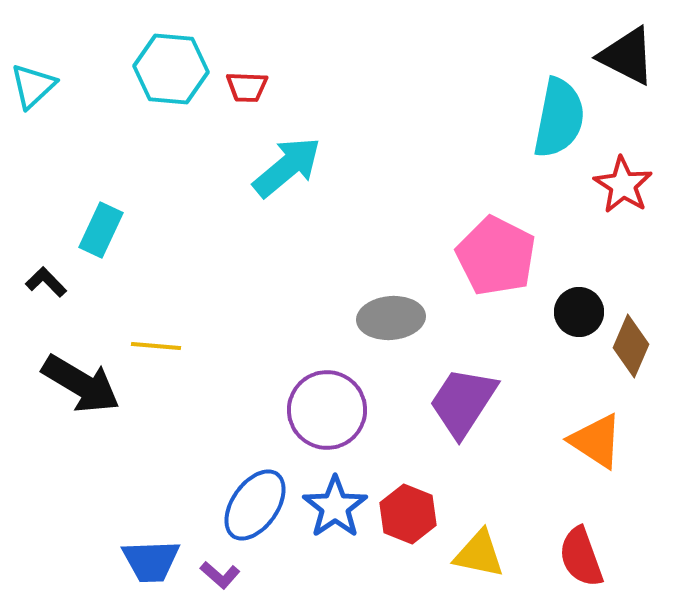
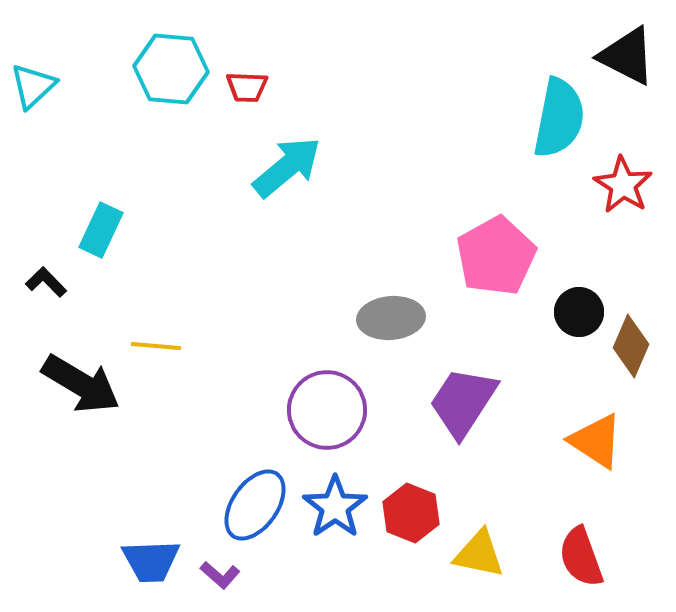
pink pentagon: rotated 16 degrees clockwise
red hexagon: moved 3 px right, 1 px up
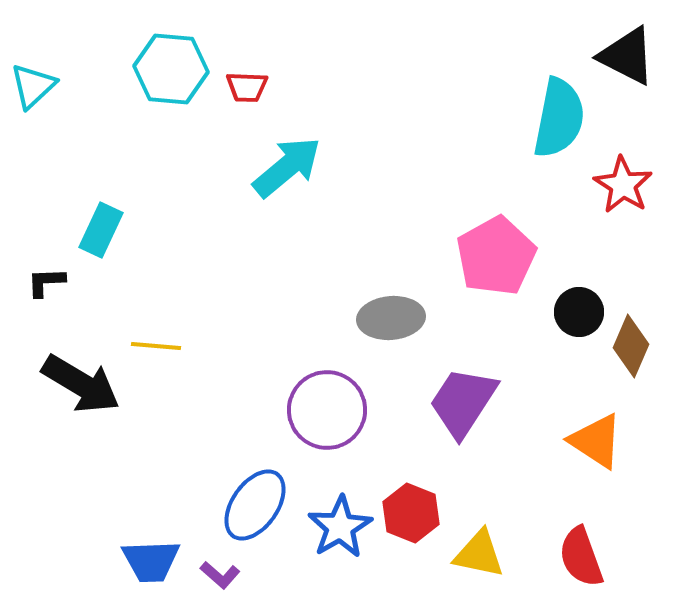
black L-shape: rotated 48 degrees counterclockwise
blue star: moved 5 px right, 20 px down; rotated 4 degrees clockwise
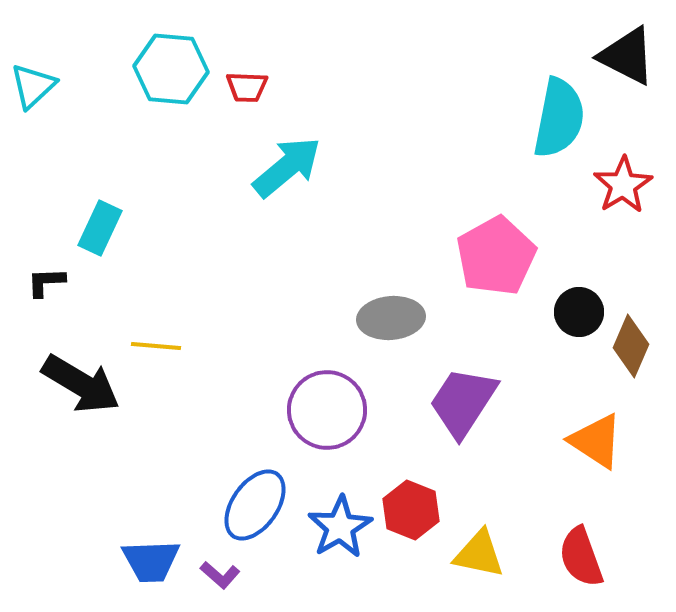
red star: rotated 8 degrees clockwise
cyan rectangle: moved 1 px left, 2 px up
red hexagon: moved 3 px up
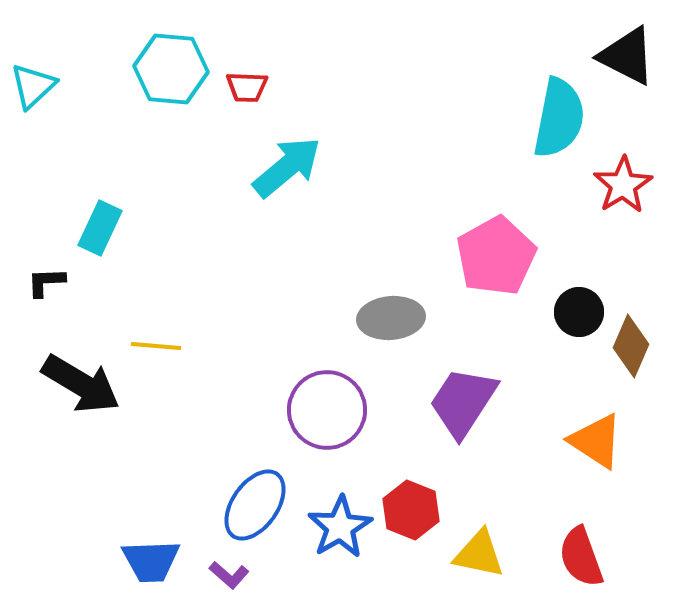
purple L-shape: moved 9 px right
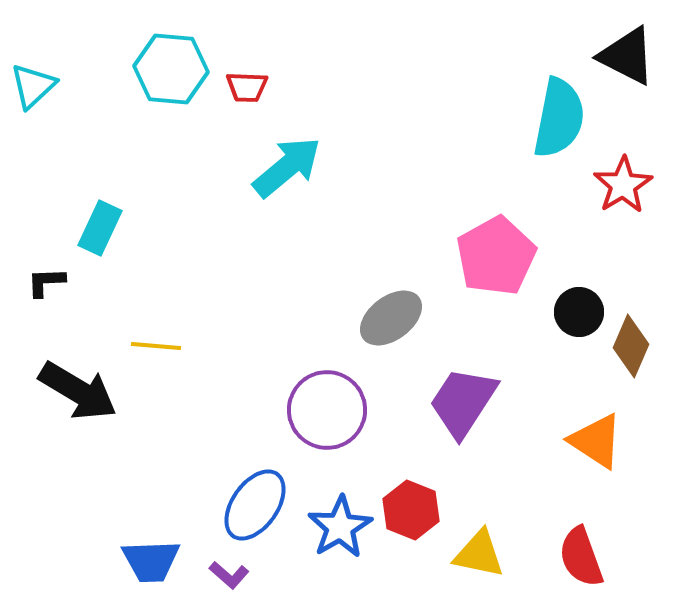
gray ellipse: rotated 32 degrees counterclockwise
black arrow: moved 3 px left, 7 px down
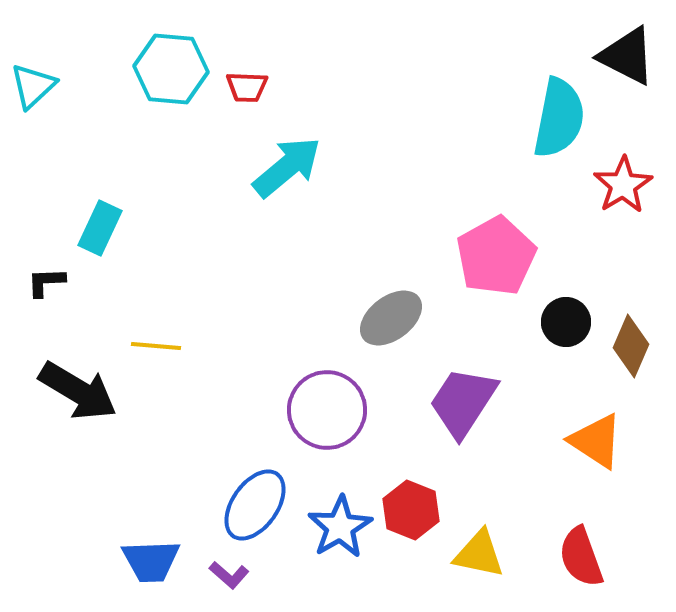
black circle: moved 13 px left, 10 px down
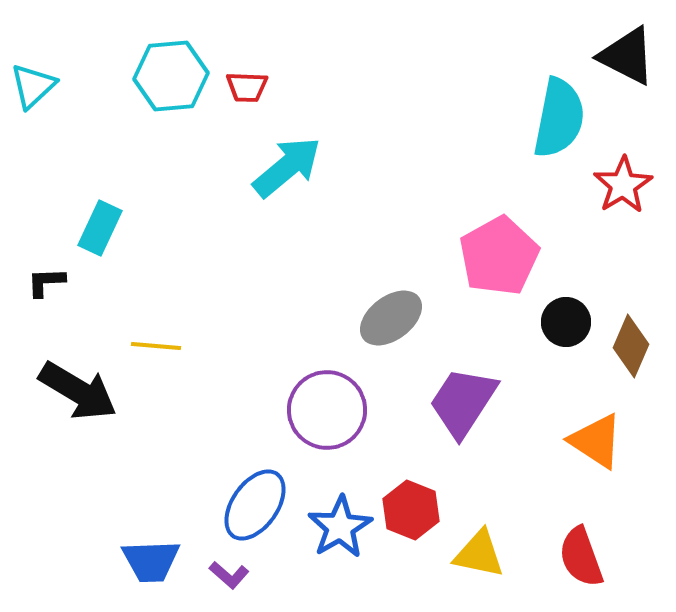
cyan hexagon: moved 7 px down; rotated 10 degrees counterclockwise
pink pentagon: moved 3 px right
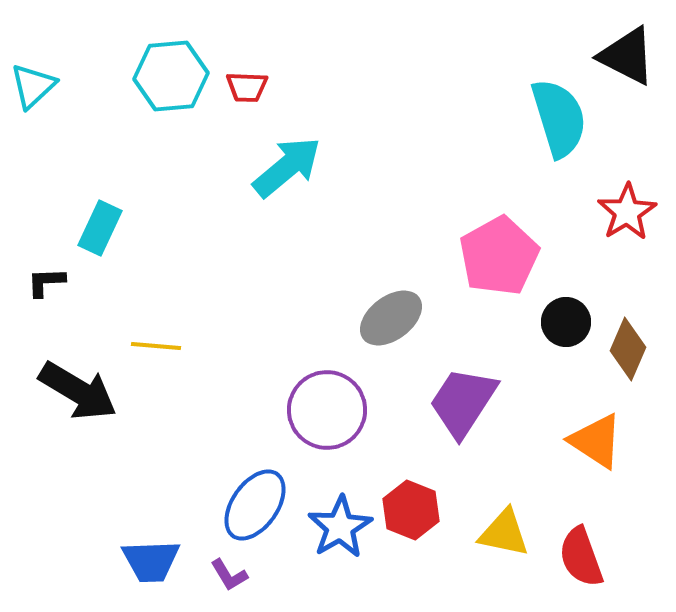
cyan semicircle: rotated 28 degrees counterclockwise
red star: moved 4 px right, 27 px down
brown diamond: moved 3 px left, 3 px down
yellow triangle: moved 25 px right, 21 px up
purple L-shape: rotated 18 degrees clockwise
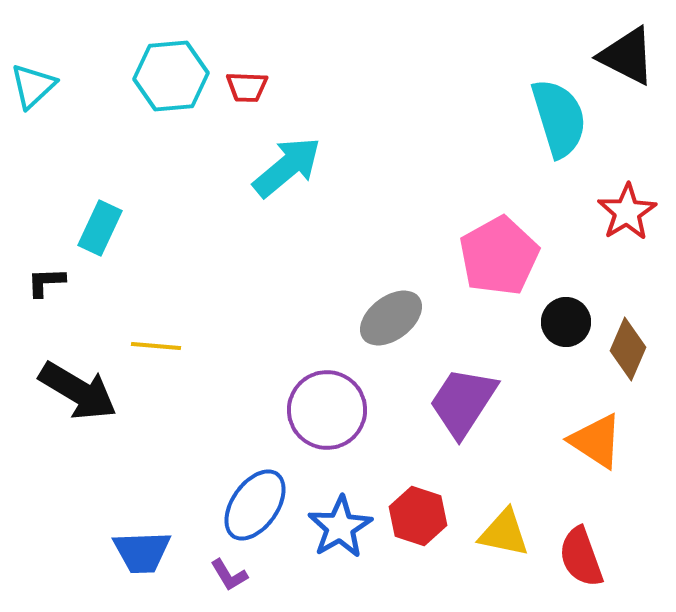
red hexagon: moved 7 px right, 6 px down; rotated 4 degrees counterclockwise
blue trapezoid: moved 9 px left, 9 px up
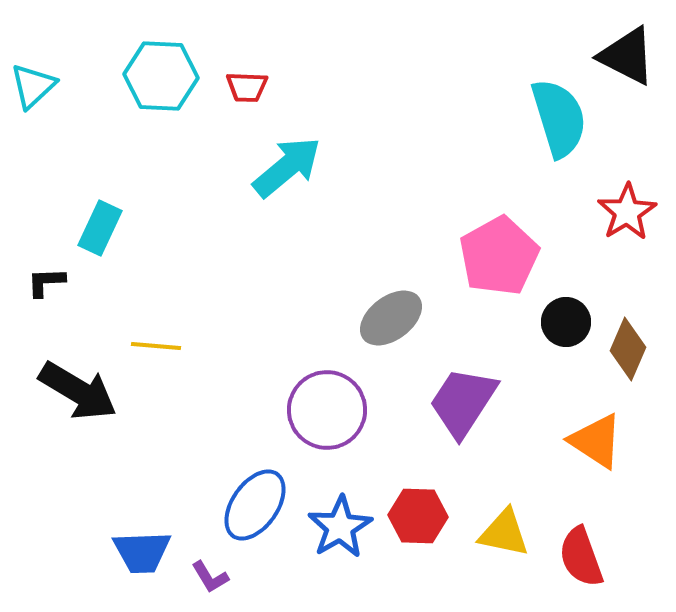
cyan hexagon: moved 10 px left; rotated 8 degrees clockwise
red hexagon: rotated 16 degrees counterclockwise
purple L-shape: moved 19 px left, 2 px down
